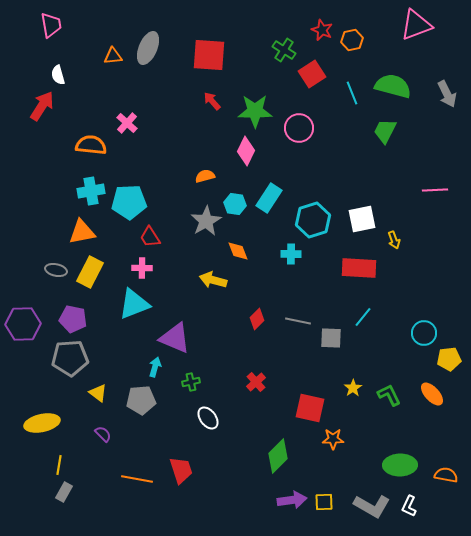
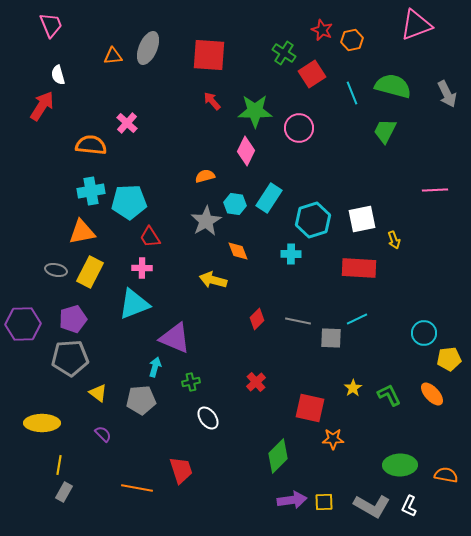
pink trapezoid at (51, 25): rotated 12 degrees counterclockwise
green cross at (284, 50): moved 3 px down
cyan line at (363, 317): moved 6 px left, 2 px down; rotated 25 degrees clockwise
purple pentagon at (73, 319): rotated 28 degrees counterclockwise
yellow ellipse at (42, 423): rotated 12 degrees clockwise
orange line at (137, 479): moved 9 px down
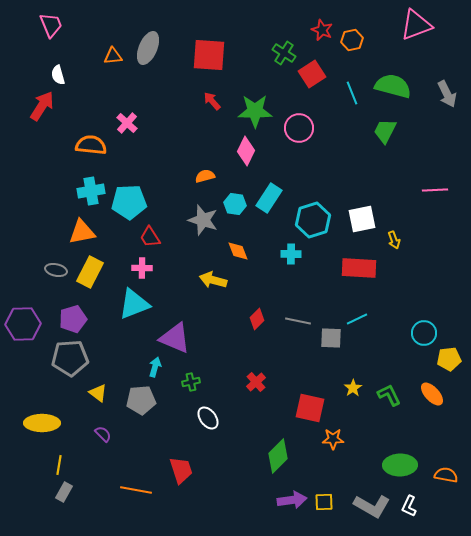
gray star at (206, 221): moved 3 px left, 1 px up; rotated 24 degrees counterclockwise
orange line at (137, 488): moved 1 px left, 2 px down
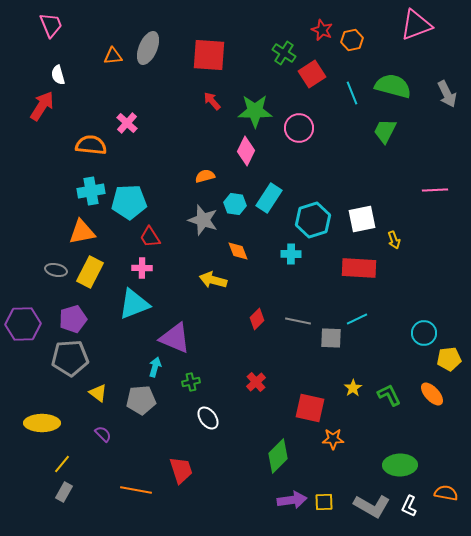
yellow line at (59, 465): moved 3 px right, 1 px up; rotated 30 degrees clockwise
orange semicircle at (446, 475): moved 18 px down
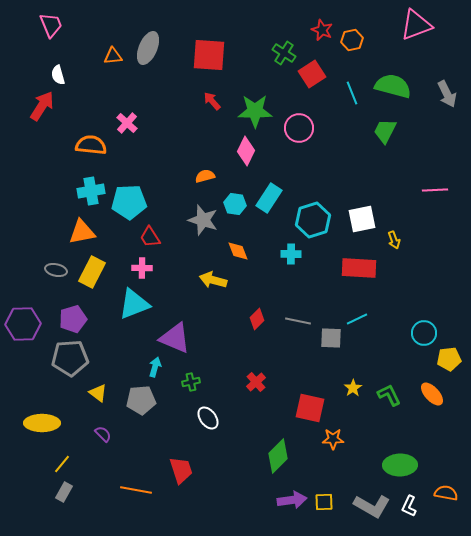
yellow rectangle at (90, 272): moved 2 px right
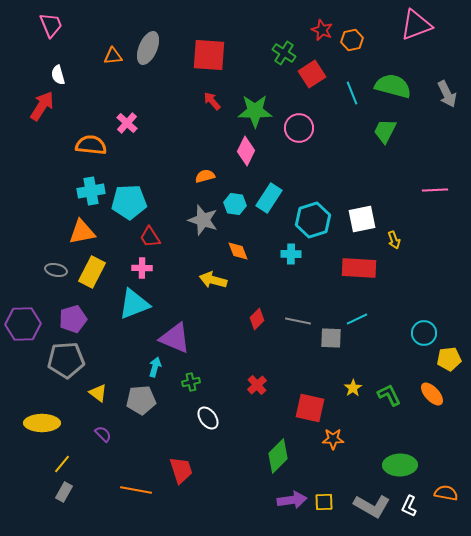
gray pentagon at (70, 358): moved 4 px left, 2 px down
red cross at (256, 382): moved 1 px right, 3 px down
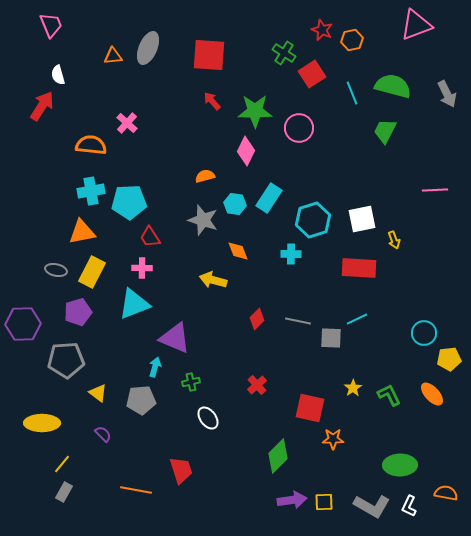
purple pentagon at (73, 319): moved 5 px right, 7 px up
